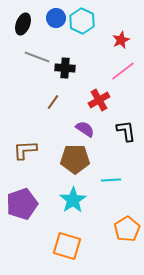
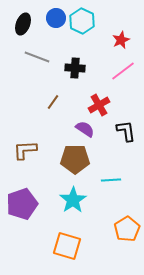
black cross: moved 10 px right
red cross: moved 5 px down
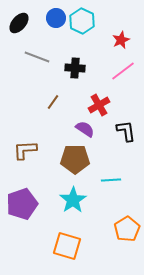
black ellipse: moved 4 px left, 1 px up; rotated 20 degrees clockwise
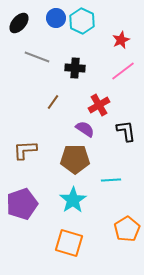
orange square: moved 2 px right, 3 px up
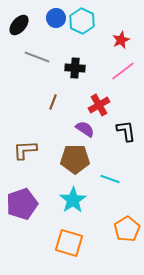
black ellipse: moved 2 px down
brown line: rotated 14 degrees counterclockwise
cyan line: moved 1 px left, 1 px up; rotated 24 degrees clockwise
